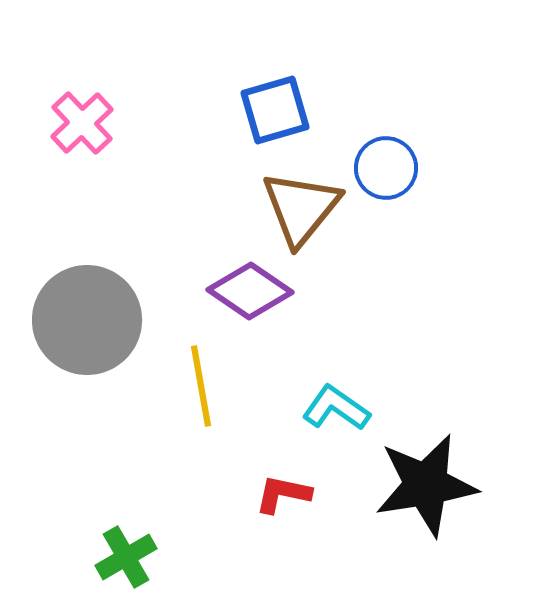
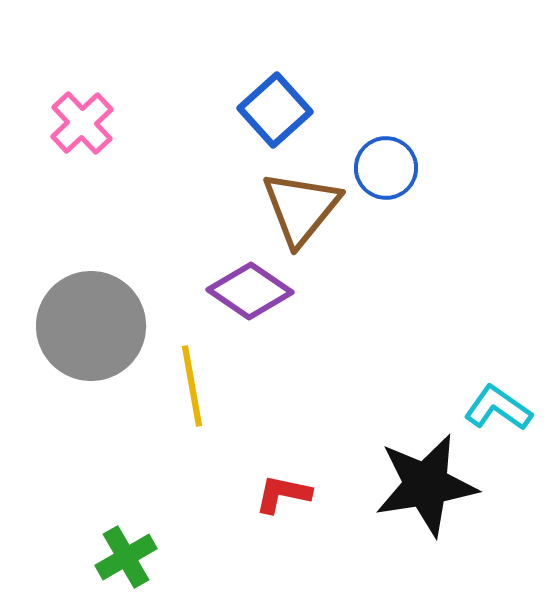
blue square: rotated 26 degrees counterclockwise
gray circle: moved 4 px right, 6 px down
yellow line: moved 9 px left
cyan L-shape: moved 162 px right
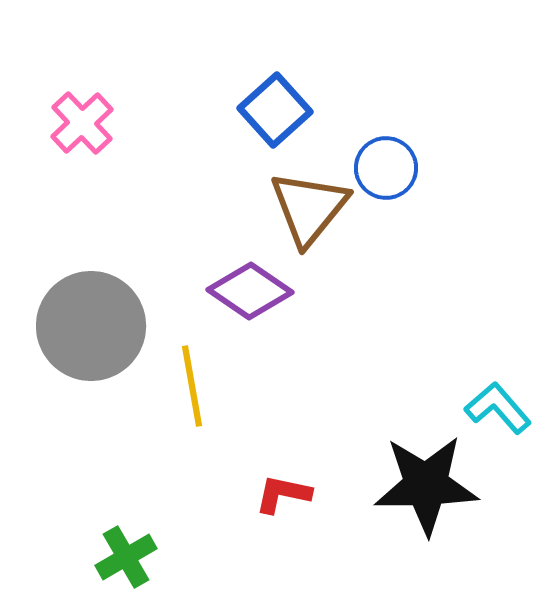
brown triangle: moved 8 px right
cyan L-shape: rotated 14 degrees clockwise
black star: rotated 8 degrees clockwise
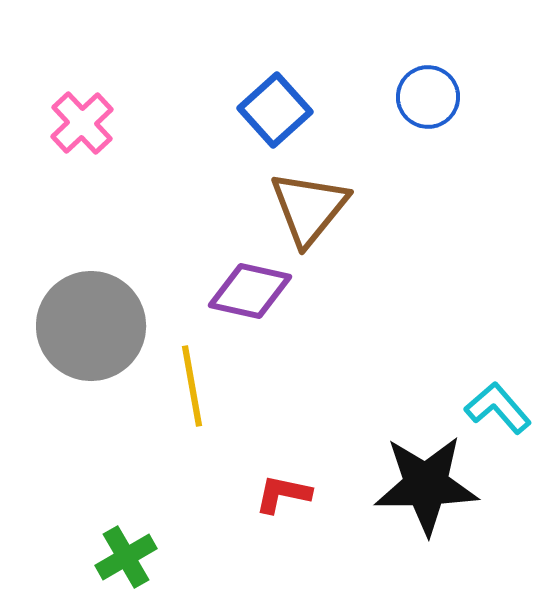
blue circle: moved 42 px right, 71 px up
purple diamond: rotated 22 degrees counterclockwise
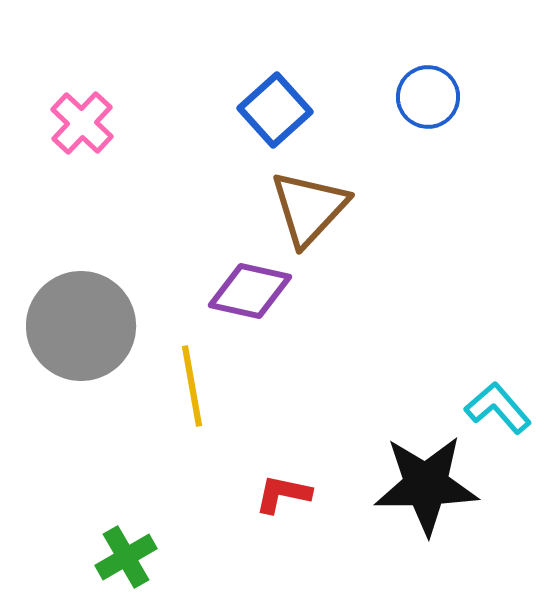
pink cross: rotated 4 degrees counterclockwise
brown triangle: rotated 4 degrees clockwise
gray circle: moved 10 px left
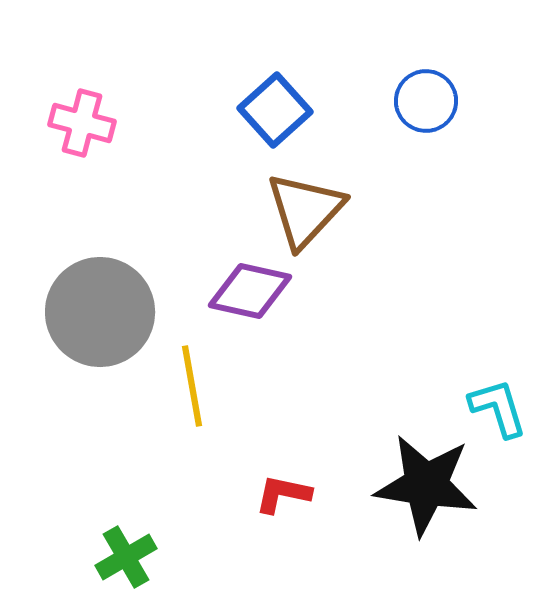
blue circle: moved 2 px left, 4 px down
pink cross: rotated 28 degrees counterclockwise
brown triangle: moved 4 px left, 2 px down
gray circle: moved 19 px right, 14 px up
cyan L-shape: rotated 24 degrees clockwise
black star: rotated 10 degrees clockwise
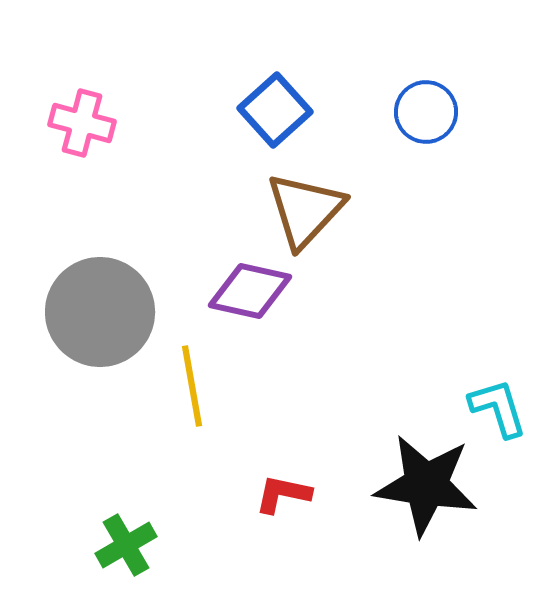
blue circle: moved 11 px down
green cross: moved 12 px up
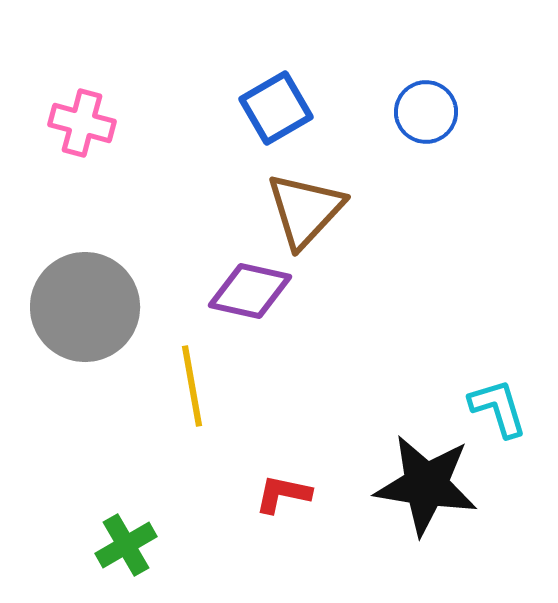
blue square: moved 1 px right, 2 px up; rotated 12 degrees clockwise
gray circle: moved 15 px left, 5 px up
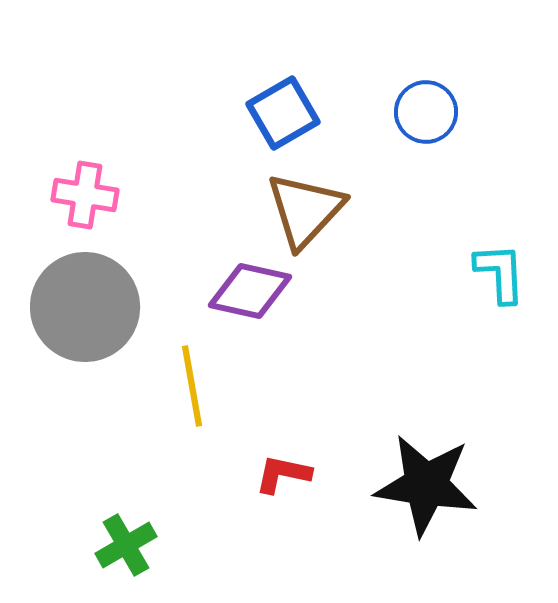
blue square: moved 7 px right, 5 px down
pink cross: moved 3 px right, 72 px down; rotated 6 degrees counterclockwise
cyan L-shape: moved 2 px right, 135 px up; rotated 14 degrees clockwise
red L-shape: moved 20 px up
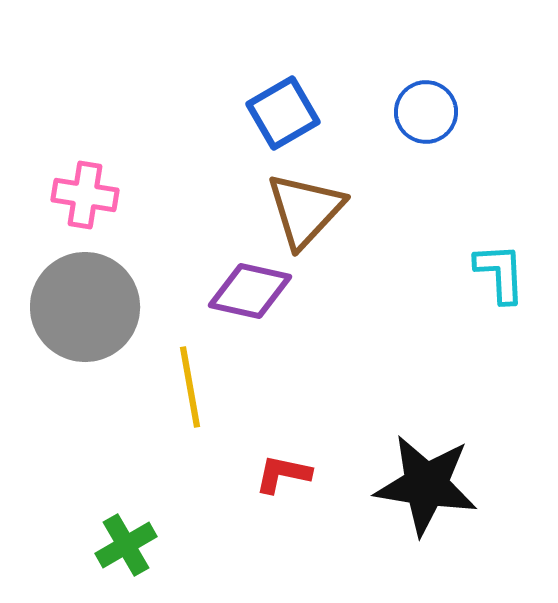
yellow line: moved 2 px left, 1 px down
